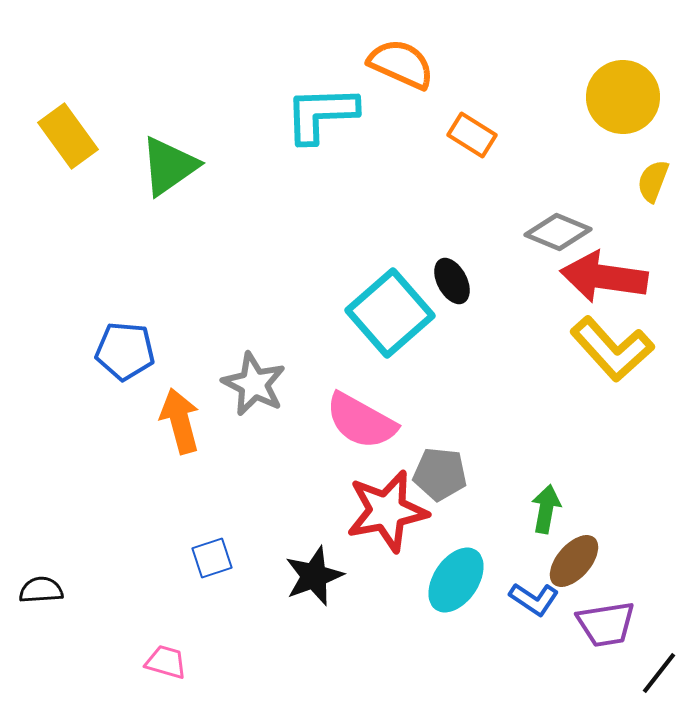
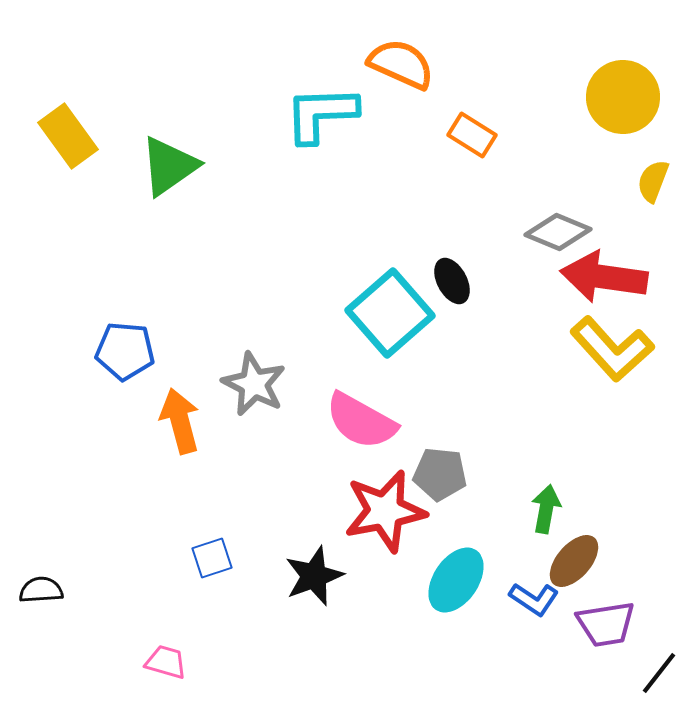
red star: moved 2 px left
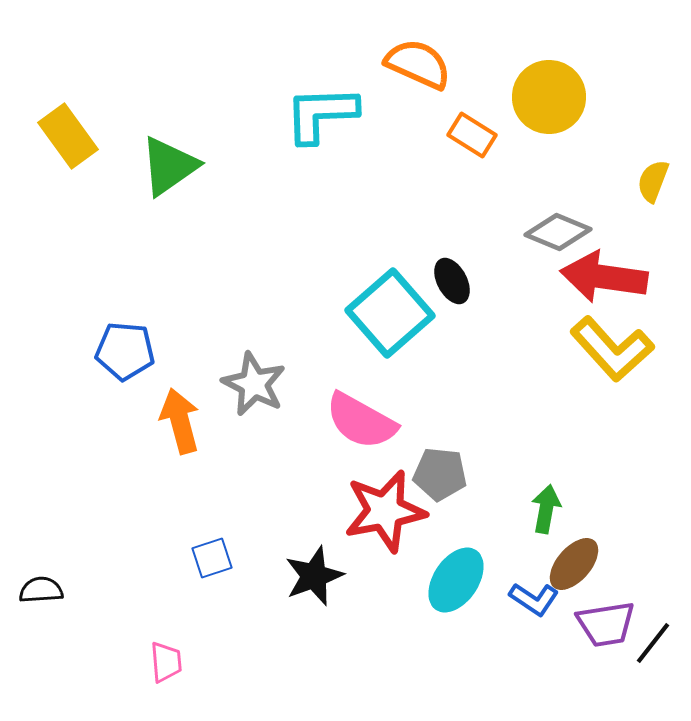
orange semicircle: moved 17 px right
yellow circle: moved 74 px left
brown ellipse: moved 3 px down
pink trapezoid: rotated 69 degrees clockwise
black line: moved 6 px left, 30 px up
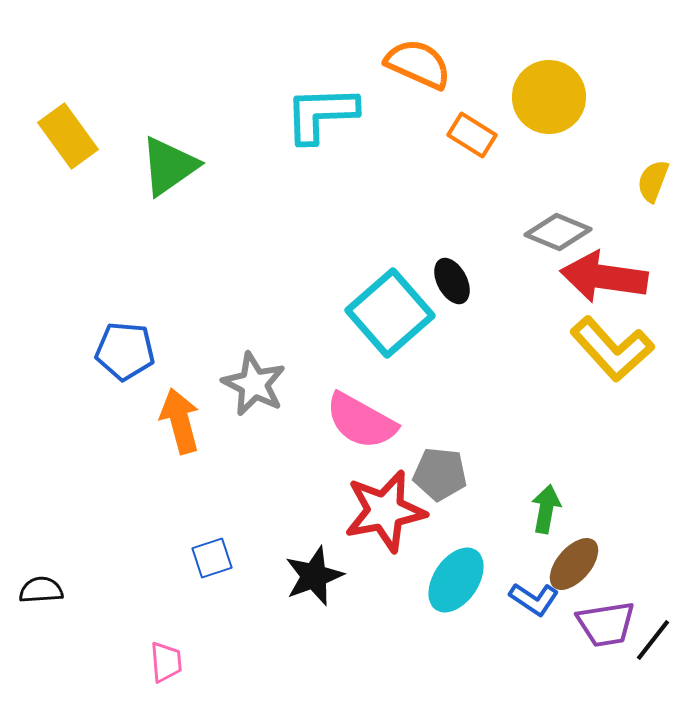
black line: moved 3 px up
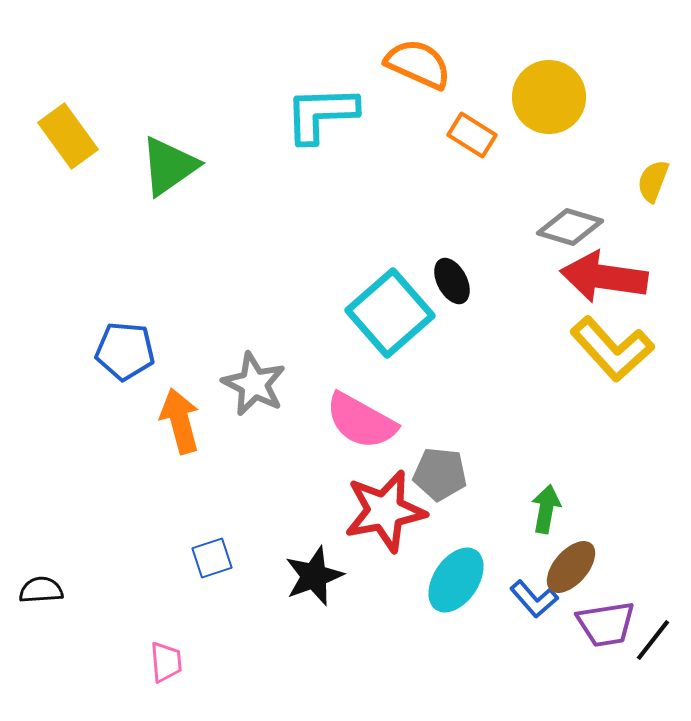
gray diamond: moved 12 px right, 5 px up; rotated 6 degrees counterclockwise
brown ellipse: moved 3 px left, 3 px down
blue L-shape: rotated 15 degrees clockwise
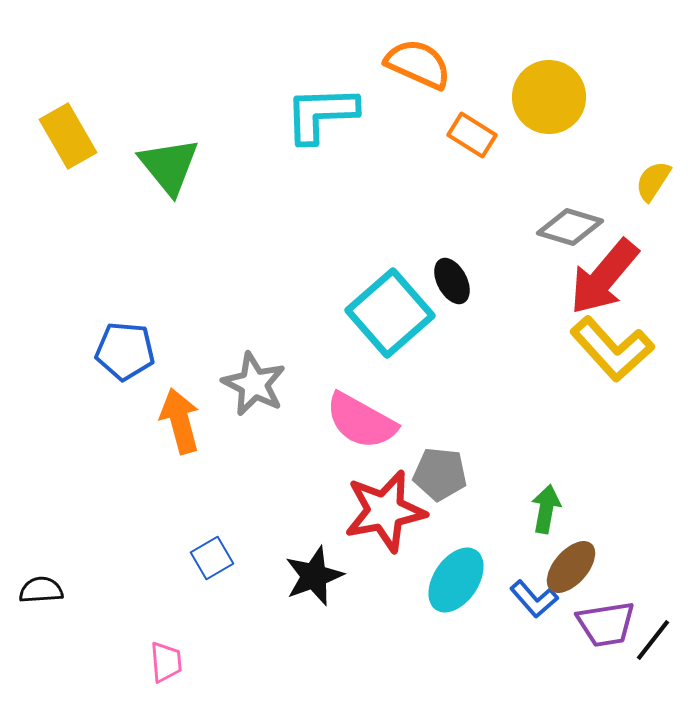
yellow rectangle: rotated 6 degrees clockwise
green triangle: rotated 34 degrees counterclockwise
yellow semicircle: rotated 12 degrees clockwise
red arrow: rotated 58 degrees counterclockwise
blue square: rotated 12 degrees counterclockwise
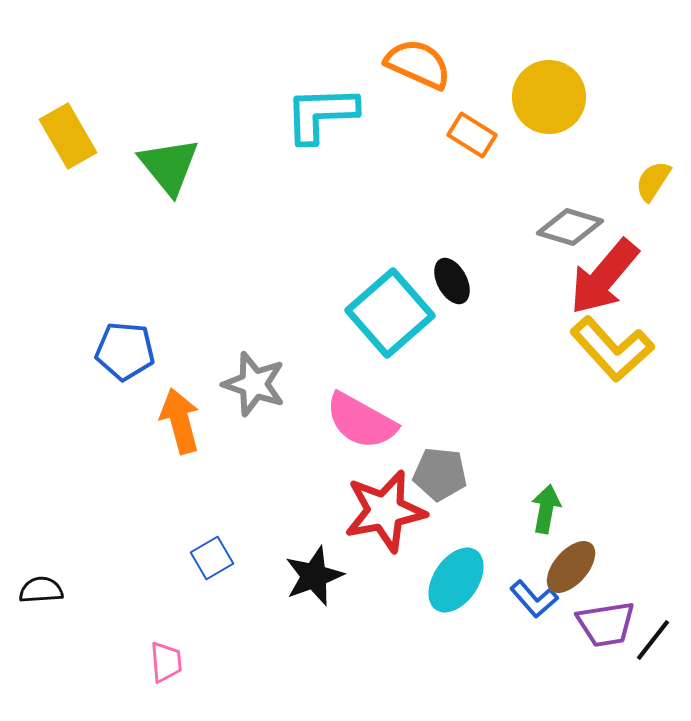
gray star: rotated 8 degrees counterclockwise
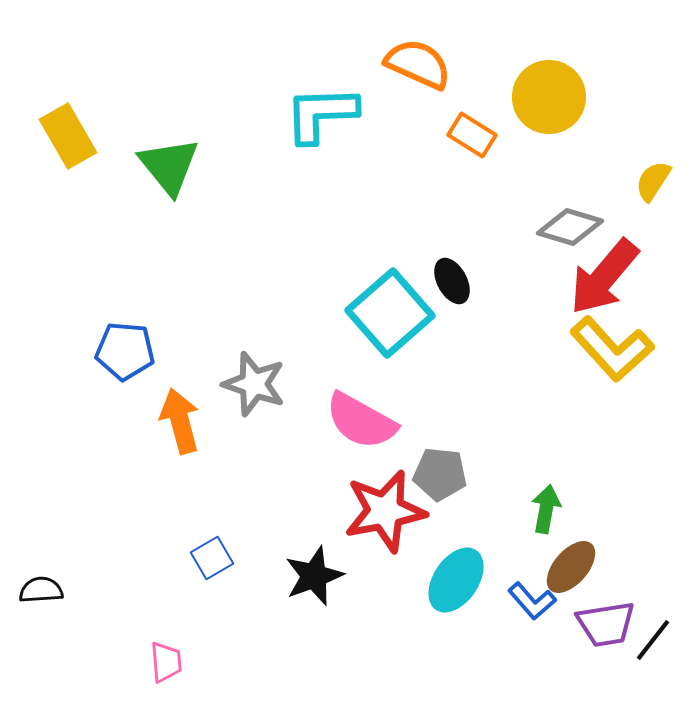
blue L-shape: moved 2 px left, 2 px down
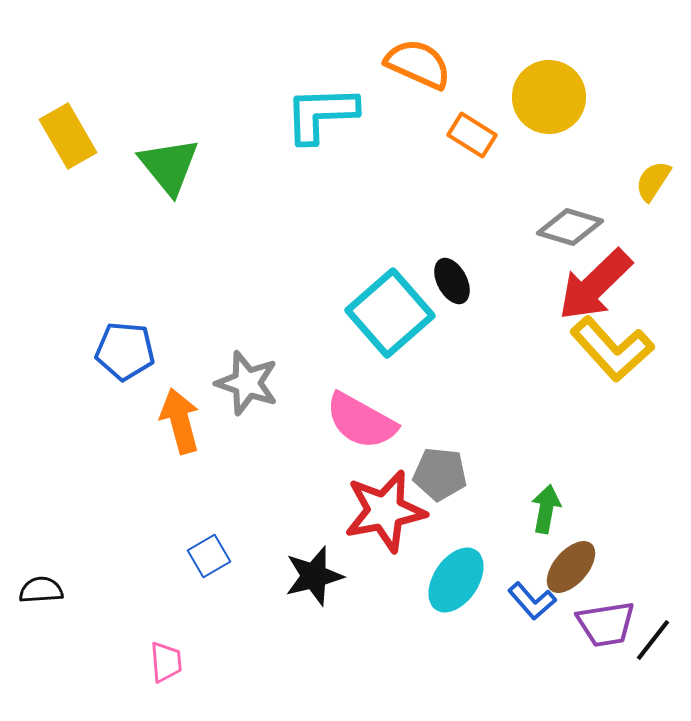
red arrow: moved 9 px left, 8 px down; rotated 6 degrees clockwise
gray star: moved 7 px left, 1 px up
blue square: moved 3 px left, 2 px up
black star: rotated 6 degrees clockwise
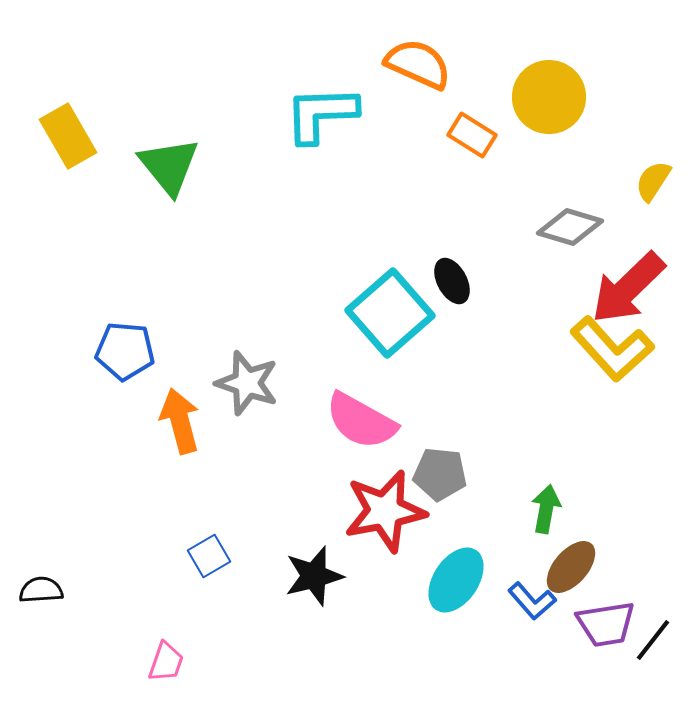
red arrow: moved 33 px right, 3 px down
pink trapezoid: rotated 24 degrees clockwise
